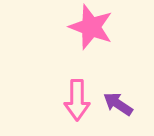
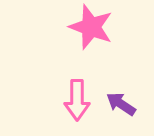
purple arrow: moved 3 px right
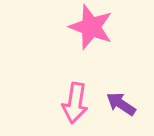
pink arrow: moved 2 px left, 3 px down; rotated 9 degrees clockwise
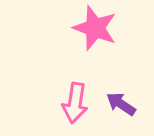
pink star: moved 4 px right, 1 px down
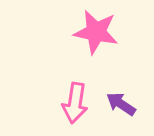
pink star: moved 1 px right, 4 px down; rotated 9 degrees counterclockwise
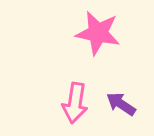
pink star: moved 2 px right, 1 px down
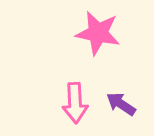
pink arrow: rotated 12 degrees counterclockwise
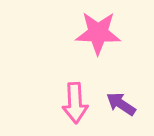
pink star: rotated 9 degrees counterclockwise
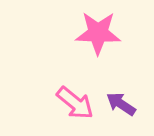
pink arrow: rotated 48 degrees counterclockwise
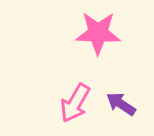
pink arrow: rotated 81 degrees clockwise
